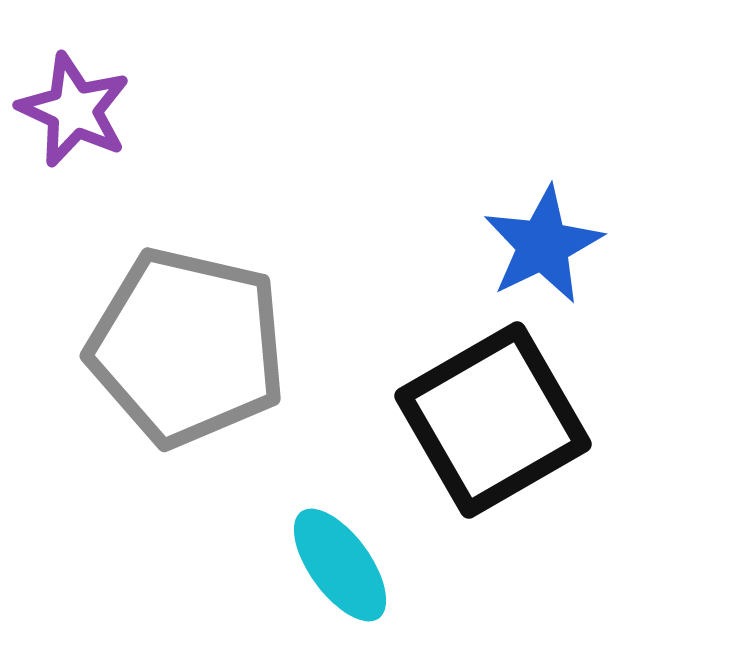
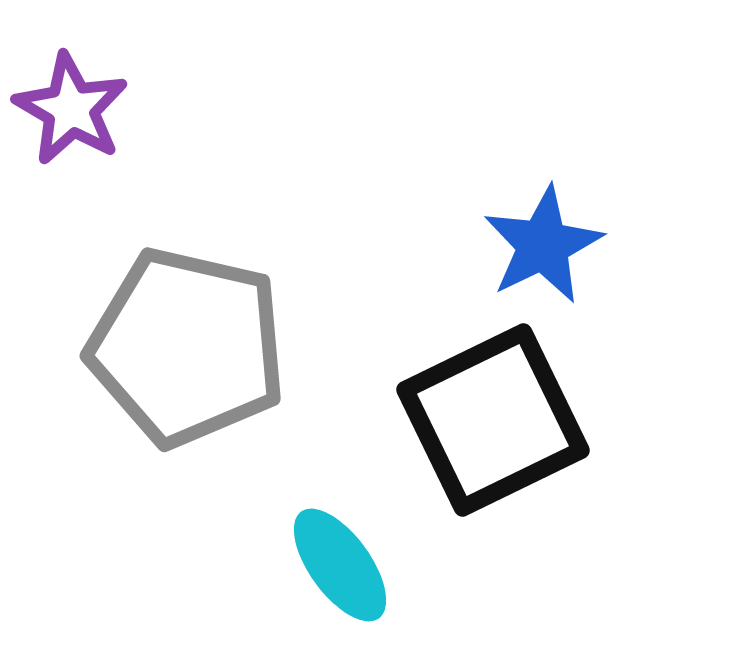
purple star: moved 3 px left, 1 px up; rotated 5 degrees clockwise
black square: rotated 4 degrees clockwise
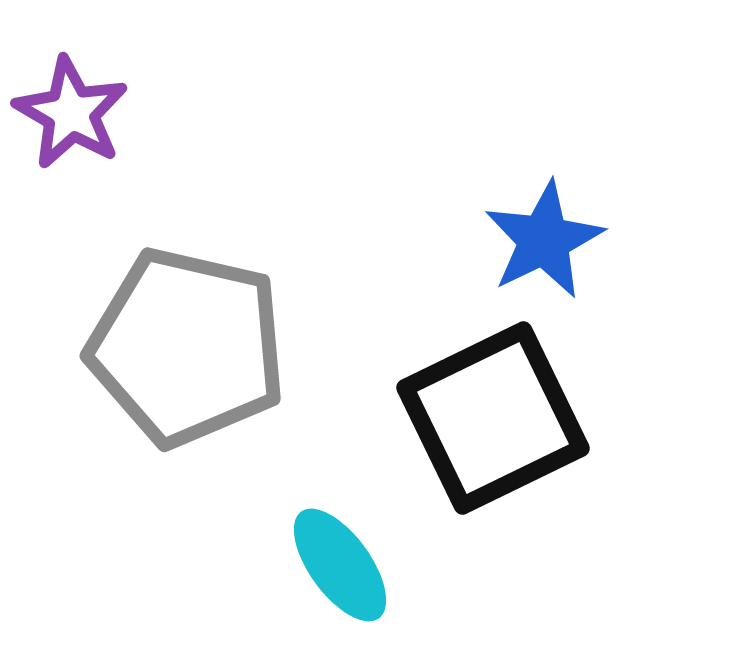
purple star: moved 4 px down
blue star: moved 1 px right, 5 px up
black square: moved 2 px up
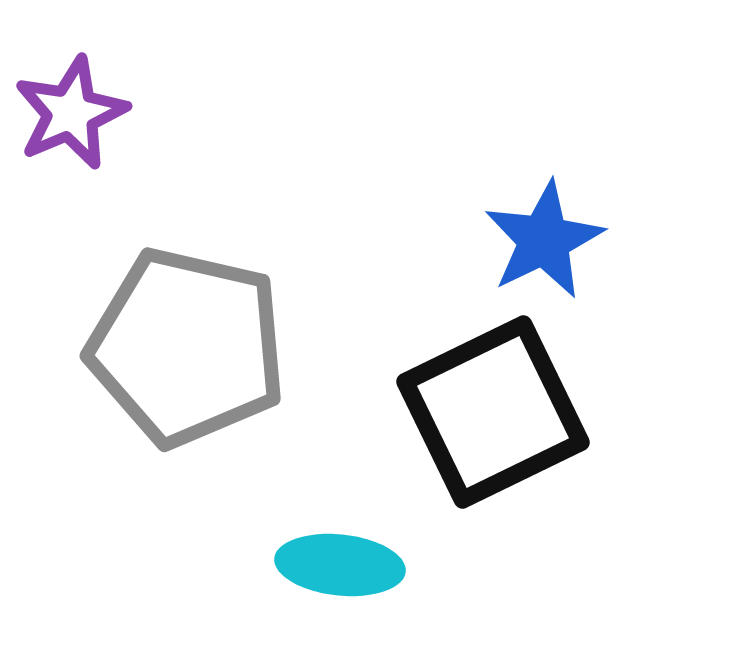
purple star: rotated 19 degrees clockwise
black square: moved 6 px up
cyan ellipse: rotated 48 degrees counterclockwise
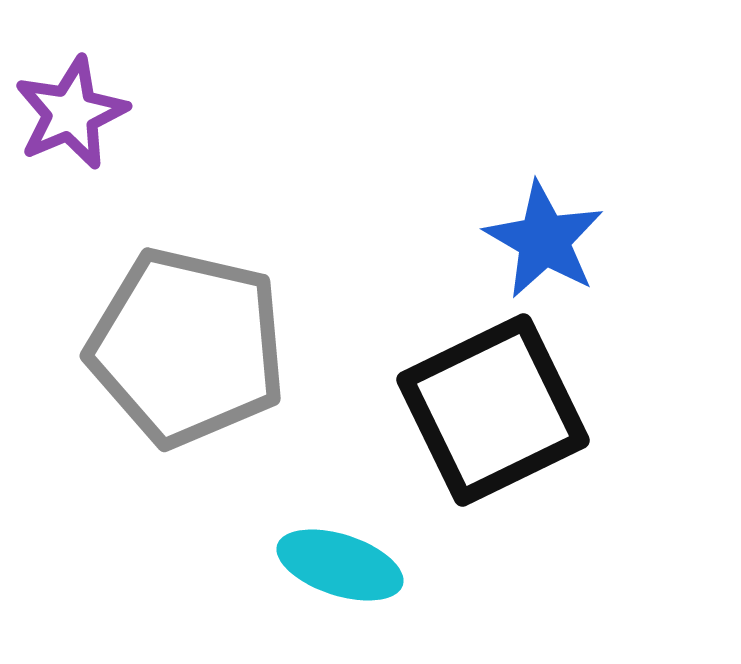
blue star: rotated 16 degrees counterclockwise
black square: moved 2 px up
cyan ellipse: rotated 12 degrees clockwise
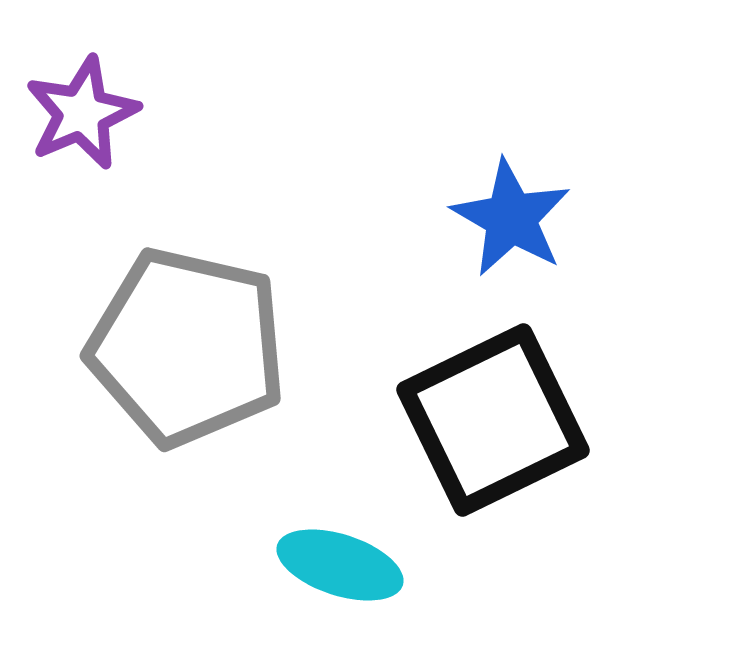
purple star: moved 11 px right
blue star: moved 33 px left, 22 px up
black square: moved 10 px down
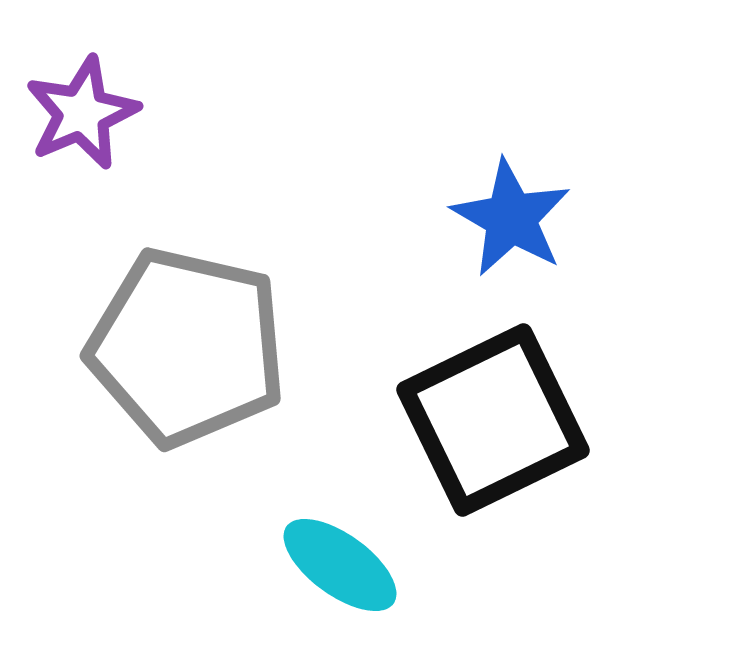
cyan ellipse: rotated 18 degrees clockwise
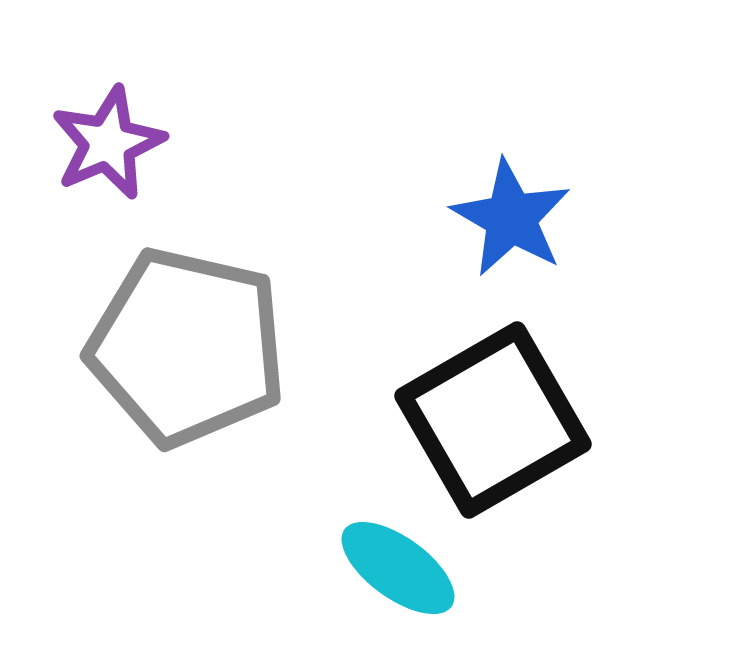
purple star: moved 26 px right, 30 px down
black square: rotated 4 degrees counterclockwise
cyan ellipse: moved 58 px right, 3 px down
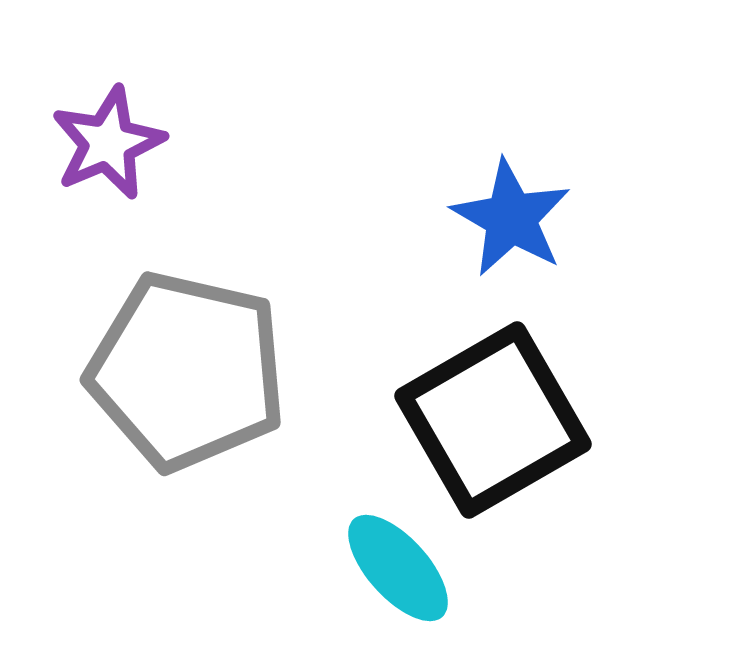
gray pentagon: moved 24 px down
cyan ellipse: rotated 12 degrees clockwise
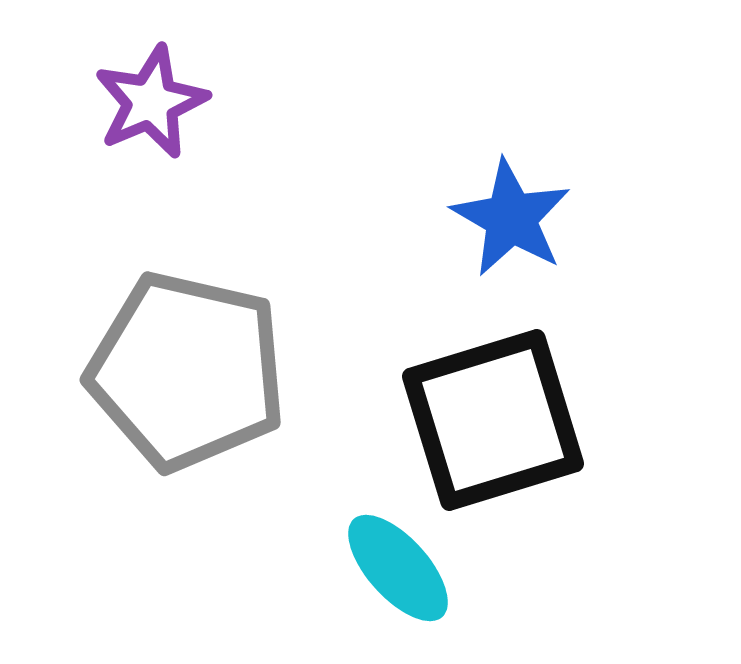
purple star: moved 43 px right, 41 px up
black square: rotated 13 degrees clockwise
